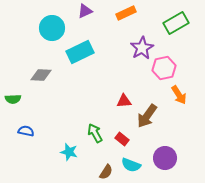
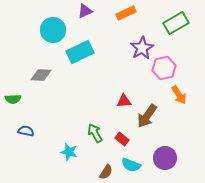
cyan circle: moved 1 px right, 2 px down
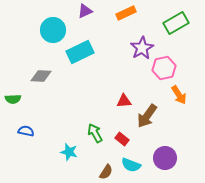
gray diamond: moved 1 px down
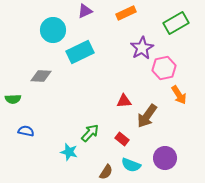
green arrow: moved 5 px left; rotated 72 degrees clockwise
